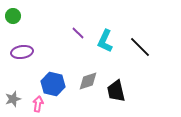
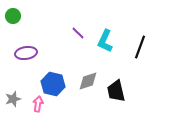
black line: rotated 65 degrees clockwise
purple ellipse: moved 4 px right, 1 px down
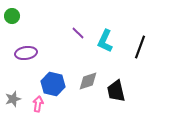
green circle: moved 1 px left
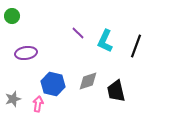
black line: moved 4 px left, 1 px up
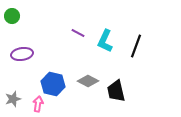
purple line: rotated 16 degrees counterclockwise
purple ellipse: moved 4 px left, 1 px down
gray diamond: rotated 45 degrees clockwise
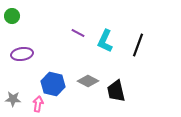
black line: moved 2 px right, 1 px up
gray star: rotated 21 degrees clockwise
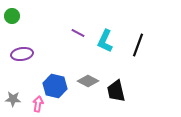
blue hexagon: moved 2 px right, 2 px down
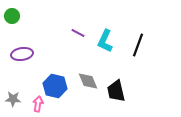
gray diamond: rotated 40 degrees clockwise
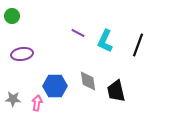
gray diamond: rotated 15 degrees clockwise
blue hexagon: rotated 15 degrees counterclockwise
pink arrow: moved 1 px left, 1 px up
